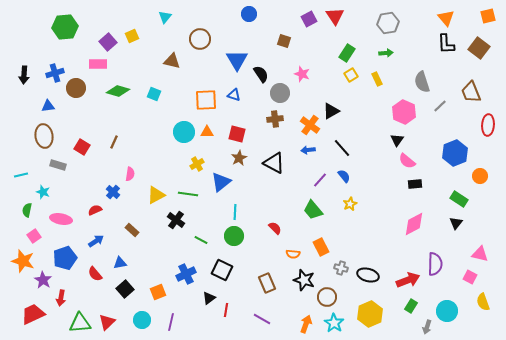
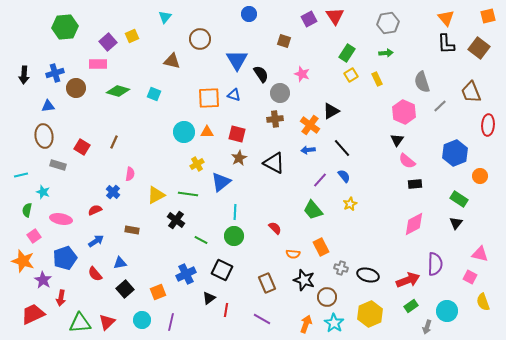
orange square at (206, 100): moved 3 px right, 2 px up
brown rectangle at (132, 230): rotated 32 degrees counterclockwise
green rectangle at (411, 306): rotated 24 degrees clockwise
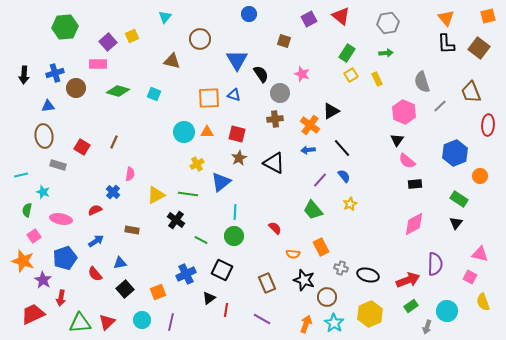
red triangle at (335, 16): moved 6 px right; rotated 18 degrees counterclockwise
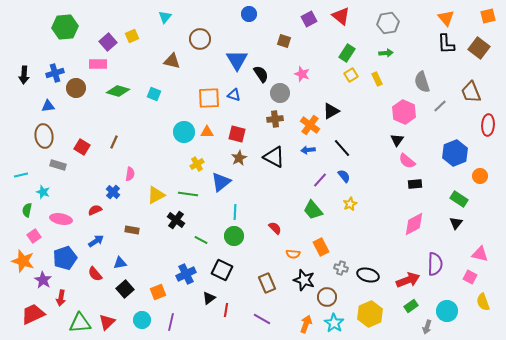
black triangle at (274, 163): moved 6 px up
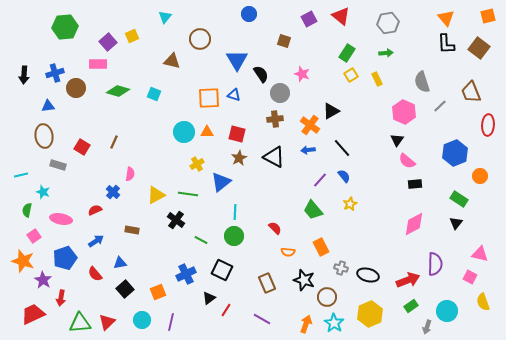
orange semicircle at (293, 254): moved 5 px left, 2 px up
red line at (226, 310): rotated 24 degrees clockwise
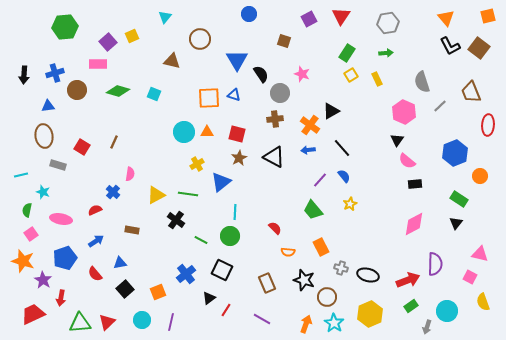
red triangle at (341, 16): rotated 24 degrees clockwise
black L-shape at (446, 44): moved 4 px right, 2 px down; rotated 25 degrees counterclockwise
brown circle at (76, 88): moved 1 px right, 2 px down
pink square at (34, 236): moved 3 px left, 2 px up
green circle at (234, 236): moved 4 px left
blue cross at (186, 274): rotated 12 degrees counterclockwise
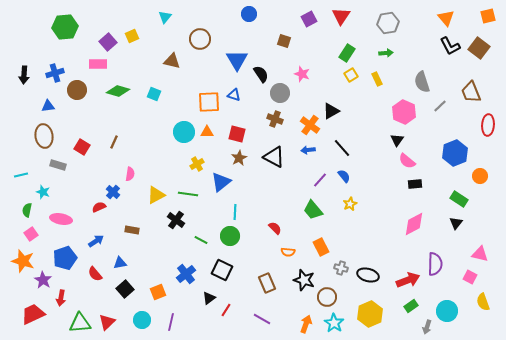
orange square at (209, 98): moved 4 px down
brown cross at (275, 119): rotated 28 degrees clockwise
red semicircle at (95, 210): moved 4 px right, 3 px up
